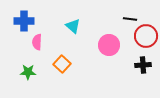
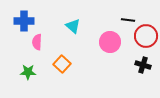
black line: moved 2 px left, 1 px down
pink circle: moved 1 px right, 3 px up
black cross: rotated 21 degrees clockwise
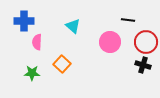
red circle: moved 6 px down
green star: moved 4 px right, 1 px down
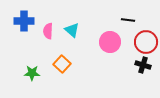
cyan triangle: moved 1 px left, 4 px down
pink semicircle: moved 11 px right, 11 px up
